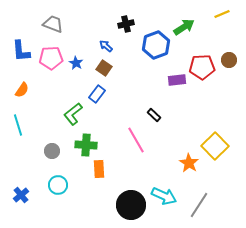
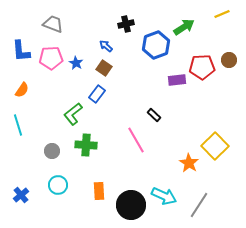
orange rectangle: moved 22 px down
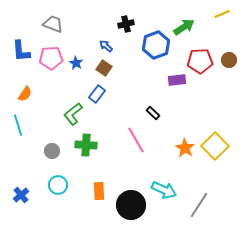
red pentagon: moved 2 px left, 6 px up
orange semicircle: moved 3 px right, 4 px down
black rectangle: moved 1 px left, 2 px up
orange star: moved 4 px left, 15 px up
cyan arrow: moved 6 px up
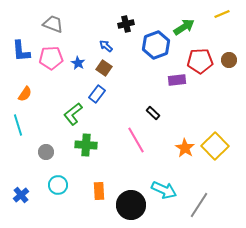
blue star: moved 2 px right
gray circle: moved 6 px left, 1 px down
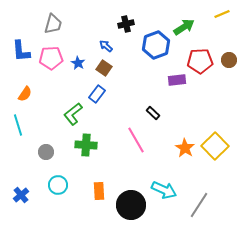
gray trapezoid: rotated 85 degrees clockwise
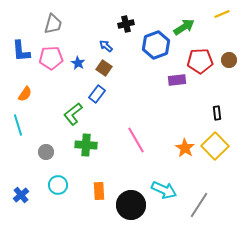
black rectangle: moved 64 px right; rotated 40 degrees clockwise
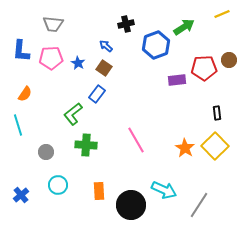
gray trapezoid: rotated 80 degrees clockwise
blue L-shape: rotated 10 degrees clockwise
red pentagon: moved 4 px right, 7 px down
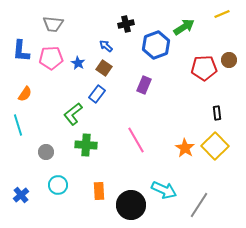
purple rectangle: moved 33 px left, 5 px down; rotated 60 degrees counterclockwise
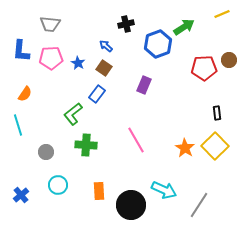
gray trapezoid: moved 3 px left
blue hexagon: moved 2 px right, 1 px up
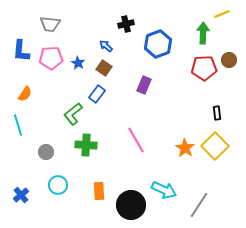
green arrow: moved 19 px right, 6 px down; rotated 55 degrees counterclockwise
